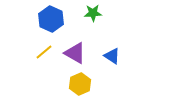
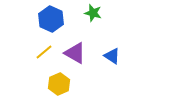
green star: rotated 18 degrees clockwise
yellow hexagon: moved 21 px left
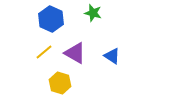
yellow hexagon: moved 1 px right, 1 px up; rotated 20 degrees counterclockwise
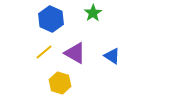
green star: rotated 24 degrees clockwise
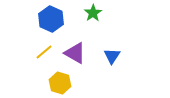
blue triangle: rotated 30 degrees clockwise
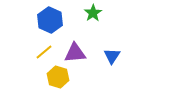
blue hexagon: moved 1 px left, 1 px down
purple triangle: rotated 35 degrees counterclockwise
yellow hexagon: moved 2 px left, 6 px up
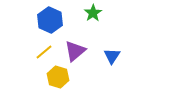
purple triangle: moved 2 px up; rotated 35 degrees counterclockwise
